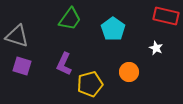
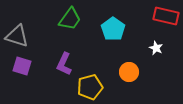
yellow pentagon: moved 3 px down
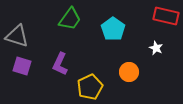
purple L-shape: moved 4 px left
yellow pentagon: rotated 10 degrees counterclockwise
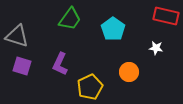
white star: rotated 16 degrees counterclockwise
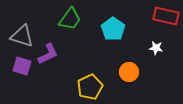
gray triangle: moved 5 px right
purple L-shape: moved 12 px left, 10 px up; rotated 140 degrees counterclockwise
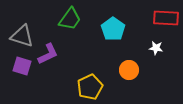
red rectangle: moved 2 px down; rotated 10 degrees counterclockwise
orange circle: moved 2 px up
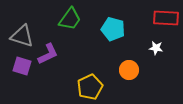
cyan pentagon: rotated 20 degrees counterclockwise
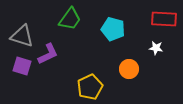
red rectangle: moved 2 px left, 1 px down
orange circle: moved 1 px up
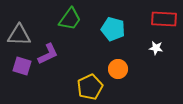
gray triangle: moved 3 px left, 1 px up; rotated 15 degrees counterclockwise
orange circle: moved 11 px left
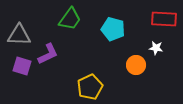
orange circle: moved 18 px right, 4 px up
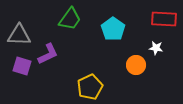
cyan pentagon: rotated 20 degrees clockwise
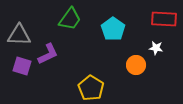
yellow pentagon: moved 1 px right, 1 px down; rotated 15 degrees counterclockwise
